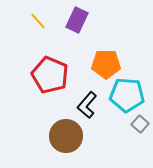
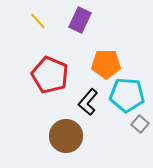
purple rectangle: moved 3 px right
black L-shape: moved 1 px right, 3 px up
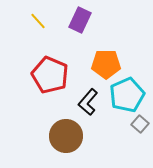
cyan pentagon: rotated 28 degrees counterclockwise
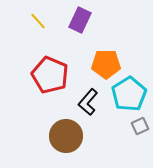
cyan pentagon: moved 2 px right, 1 px up; rotated 8 degrees counterclockwise
gray square: moved 2 px down; rotated 24 degrees clockwise
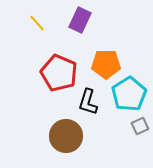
yellow line: moved 1 px left, 2 px down
red pentagon: moved 9 px right, 2 px up
black L-shape: rotated 24 degrees counterclockwise
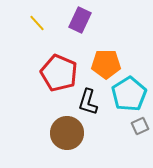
brown circle: moved 1 px right, 3 px up
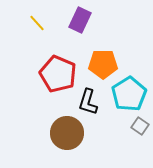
orange pentagon: moved 3 px left
red pentagon: moved 1 px left, 1 px down
gray square: rotated 30 degrees counterclockwise
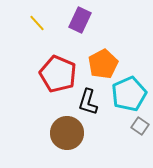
orange pentagon: rotated 28 degrees counterclockwise
cyan pentagon: rotated 8 degrees clockwise
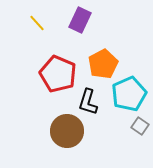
brown circle: moved 2 px up
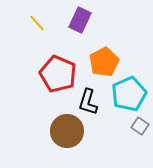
orange pentagon: moved 1 px right, 2 px up
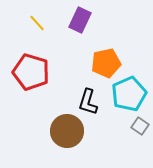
orange pentagon: moved 2 px right, 1 px down; rotated 16 degrees clockwise
red pentagon: moved 27 px left, 2 px up; rotated 6 degrees counterclockwise
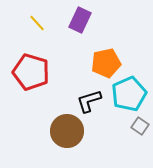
black L-shape: moved 1 px right, 1 px up; rotated 56 degrees clockwise
